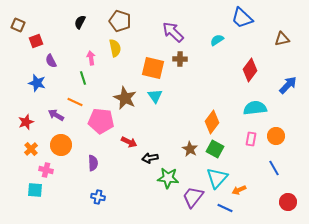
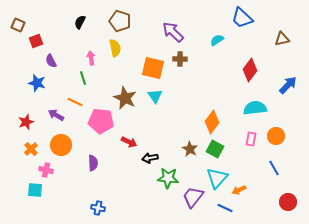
blue cross at (98, 197): moved 11 px down
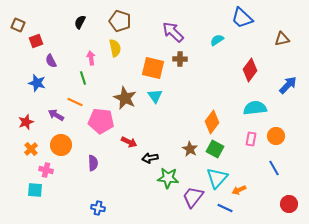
red circle at (288, 202): moved 1 px right, 2 px down
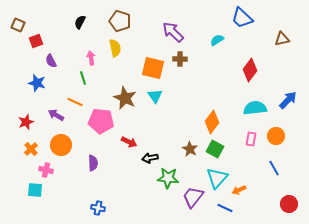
blue arrow at (288, 85): moved 15 px down
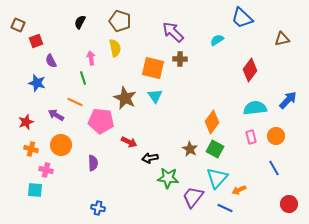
pink rectangle at (251, 139): moved 2 px up; rotated 24 degrees counterclockwise
orange cross at (31, 149): rotated 32 degrees counterclockwise
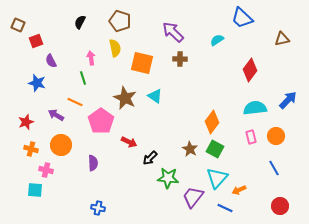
orange square at (153, 68): moved 11 px left, 5 px up
cyan triangle at (155, 96): rotated 21 degrees counterclockwise
pink pentagon at (101, 121): rotated 30 degrees clockwise
black arrow at (150, 158): rotated 35 degrees counterclockwise
red circle at (289, 204): moved 9 px left, 2 px down
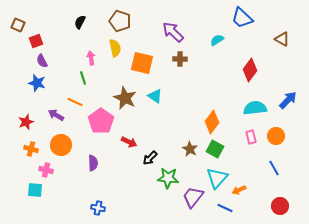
brown triangle at (282, 39): rotated 42 degrees clockwise
purple semicircle at (51, 61): moved 9 px left
